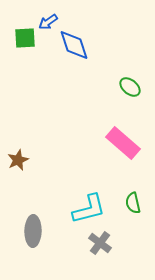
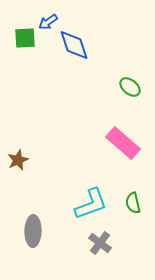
cyan L-shape: moved 2 px right, 5 px up; rotated 6 degrees counterclockwise
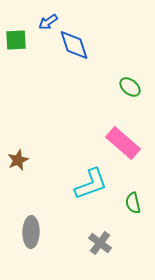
green square: moved 9 px left, 2 px down
cyan L-shape: moved 20 px up
gray ellipse: moved 2 px left, 1 px down
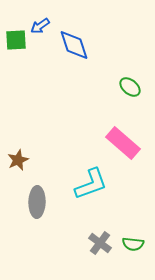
blue arrow: moved 8 px left, 4 px down
green semicircle: moved 41 px down; rotated 70 degrees counterclockwise
gray ellipse: moved 6 px right, 30 px up
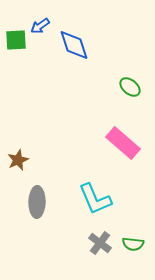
cyan L-shape: moved 4 px right, 15 px down; rotated 87 degrees clockwise
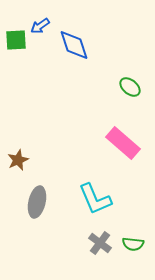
gray ellipse: rotated 12 degrees clockwise
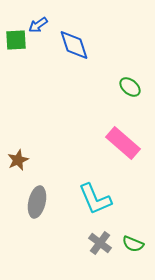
blue arrow: moved 2 px left, 1 px up
green semicircle: rotated 15 degrees clockwise
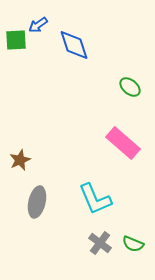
brown star: moved 2 px right
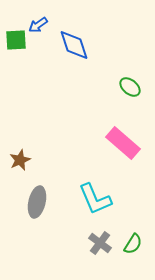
green semicircle: rotated 80 degrees counterclockwise
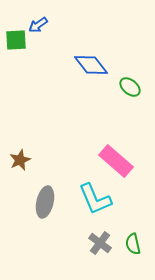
blue diamond: moved 17 px right, 20 px down; rotated 20 degrees counterclockwise
pink rectangle: moved 7 px left, 18 px down
gray ellipse: moved 8 px right
green semicircle: rotated 135 degrees clockwise
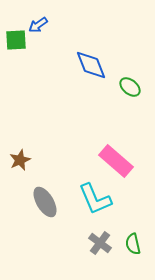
blue diamond: rotated 16 degrees clockwise
gray ellipse: rotated 44 degrees counterclockwise
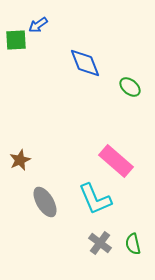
blue diamond: moved 6 px left, 2 px up
